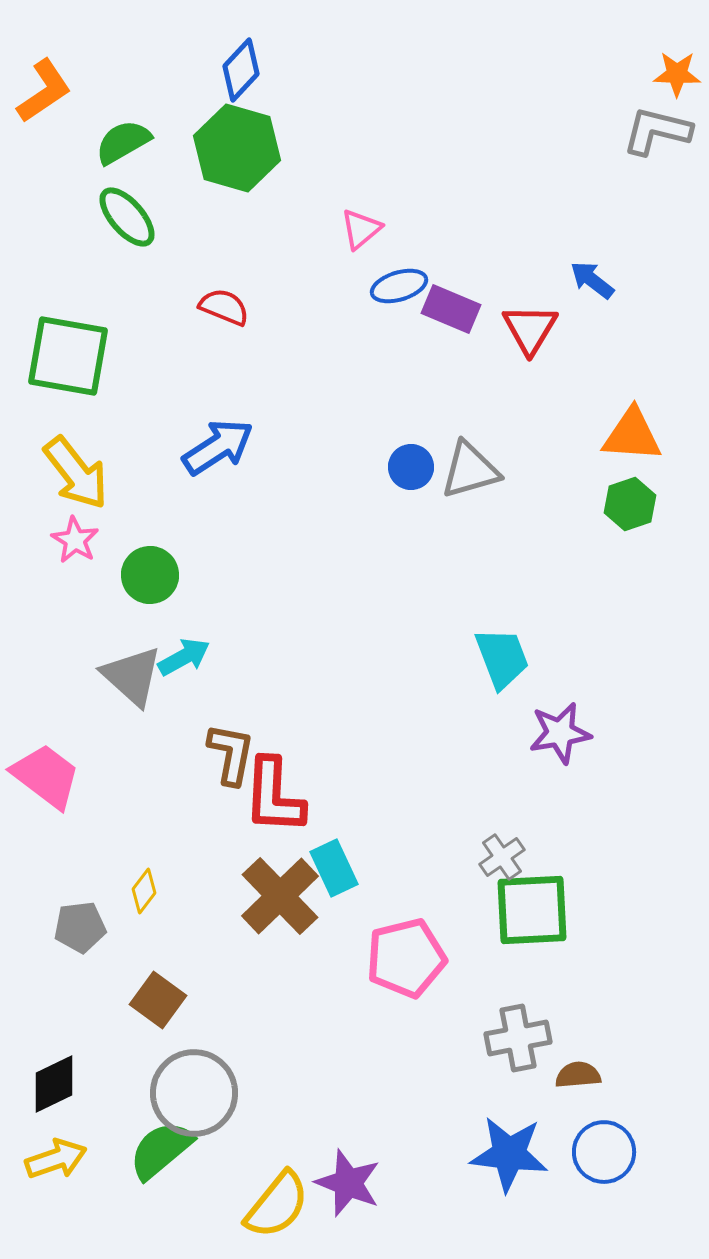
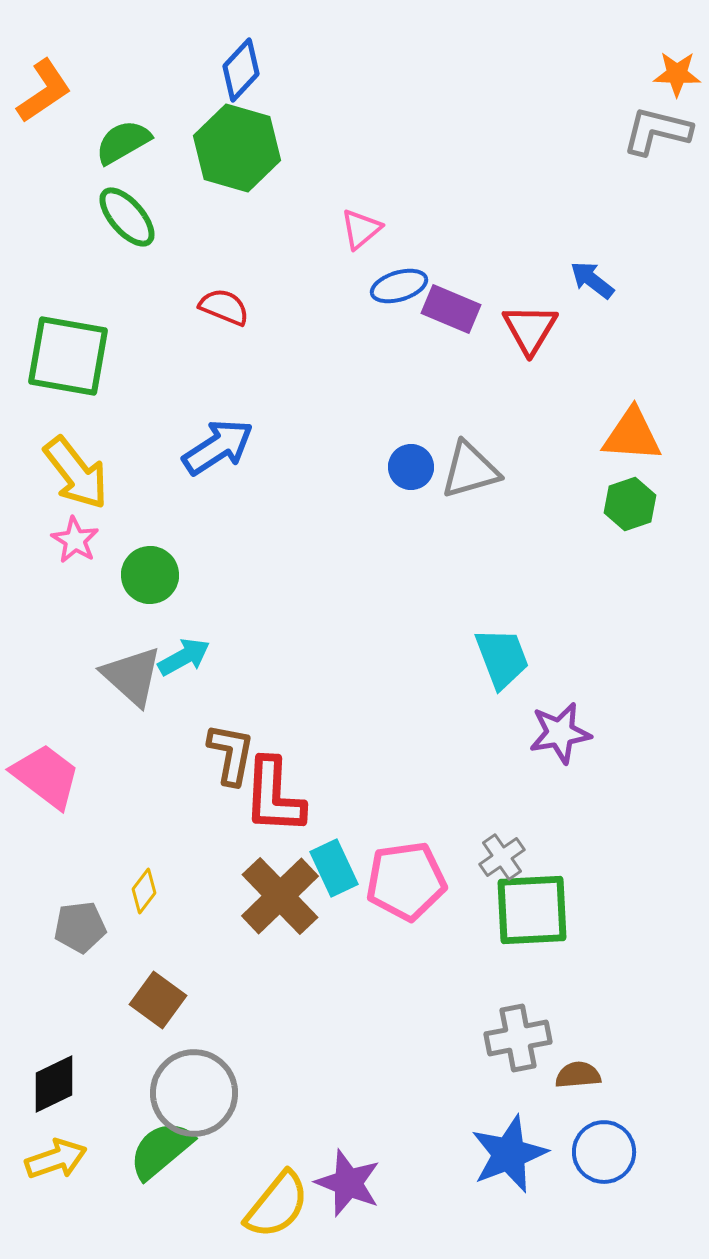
pink pentagon at (406, 958): moved 77 px up; rotated 6 degrees clockwise
blue star at (509, 1154): rotated 28 degrees counterclockwise
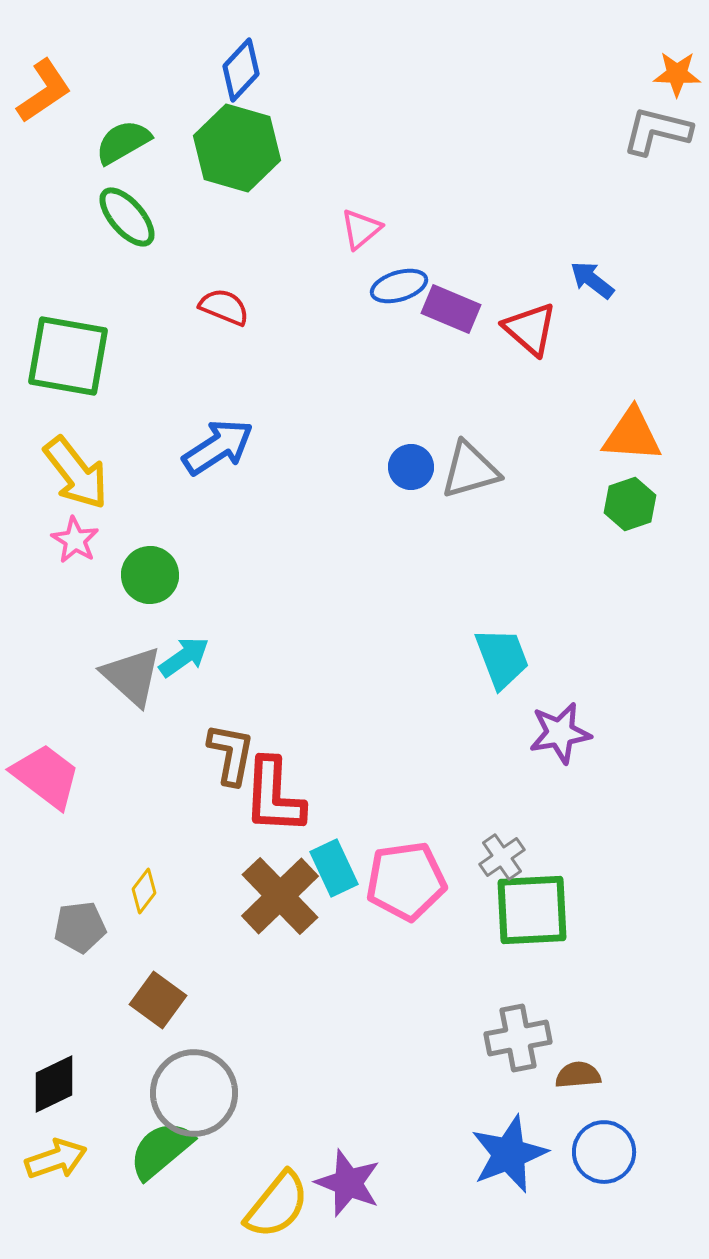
red triangle at (530, 329): rotated 20 degrees counterclockwise
cyan arrow at (184, 657): rotated 6 degrees counterclockwise
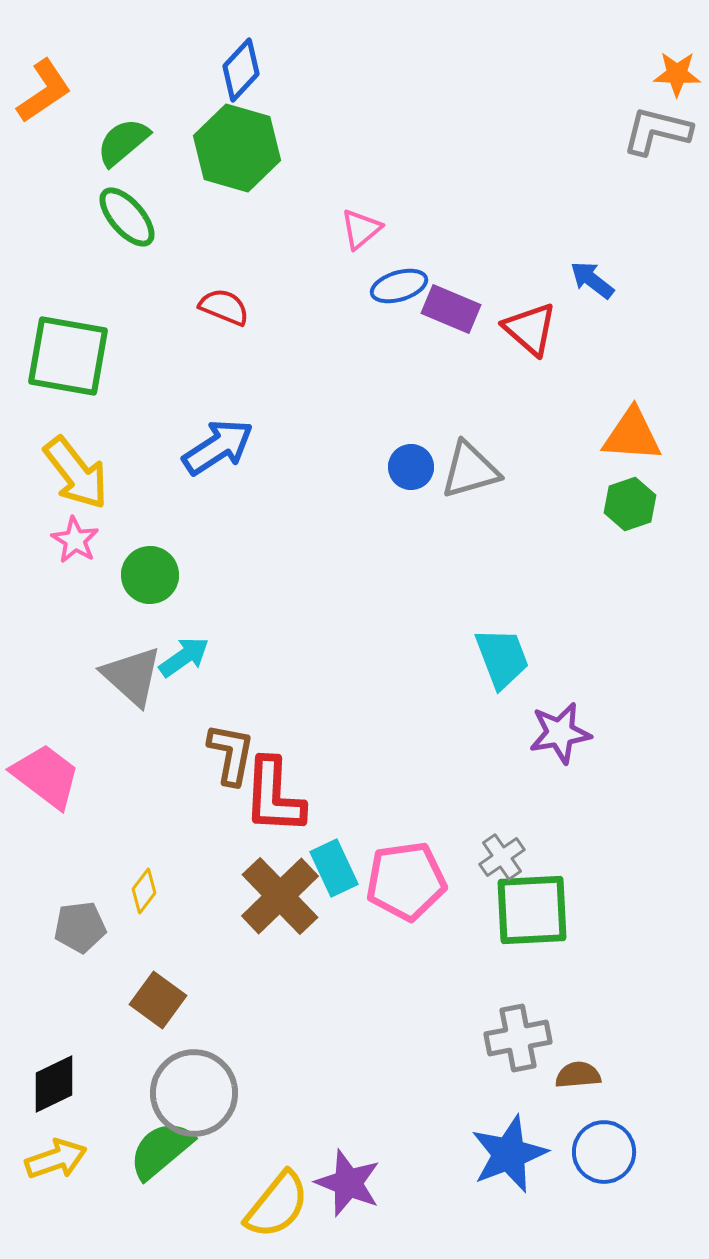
green semicircle at (123, 142): rotated 10 degrees counterclockwise
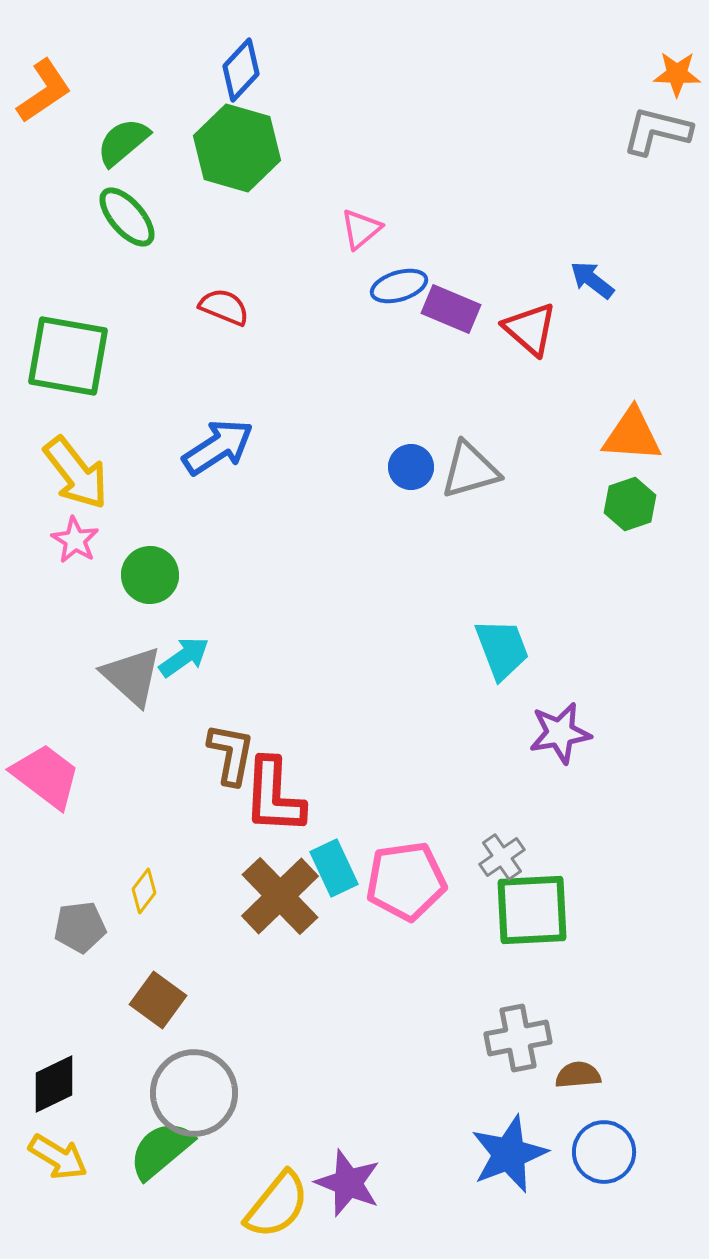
cyan trapezoid at (502, 658): moved 9 px up
yellow arrow at (56, 1159): moved 2 px right, 2 px up; rotated 50 degrees clockwise
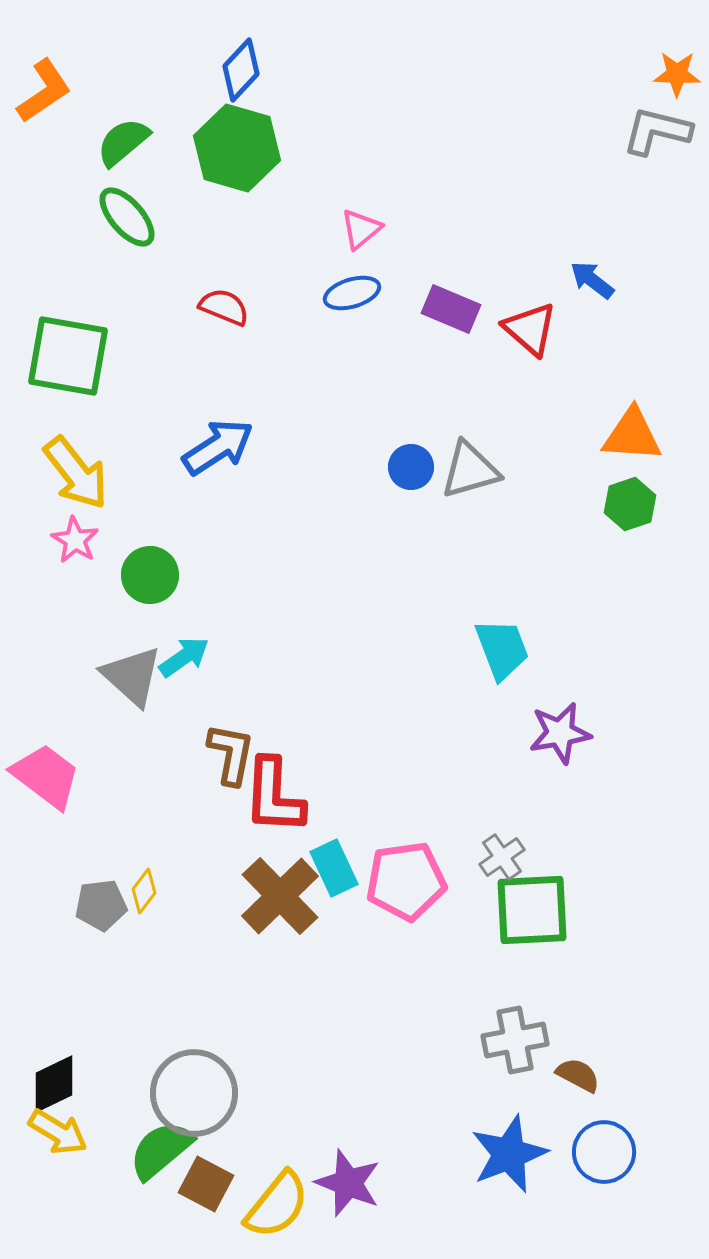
blue ellipse at (399, 286): moved 47 px left, 7 px down
gray pentagon at (80, 927): moved 21 px right, 22 px up
brown square at (158, 1000): moved 48 px right, 184 px down; rotated 8 degrees counterclockwise
gray cross at (518, 1038): moved 3 px left, 2 px down
brown semicircle at (578, 1075): rotated 33 degrees clockwise
yellow arrow at (58, 1157): moved 25 px up
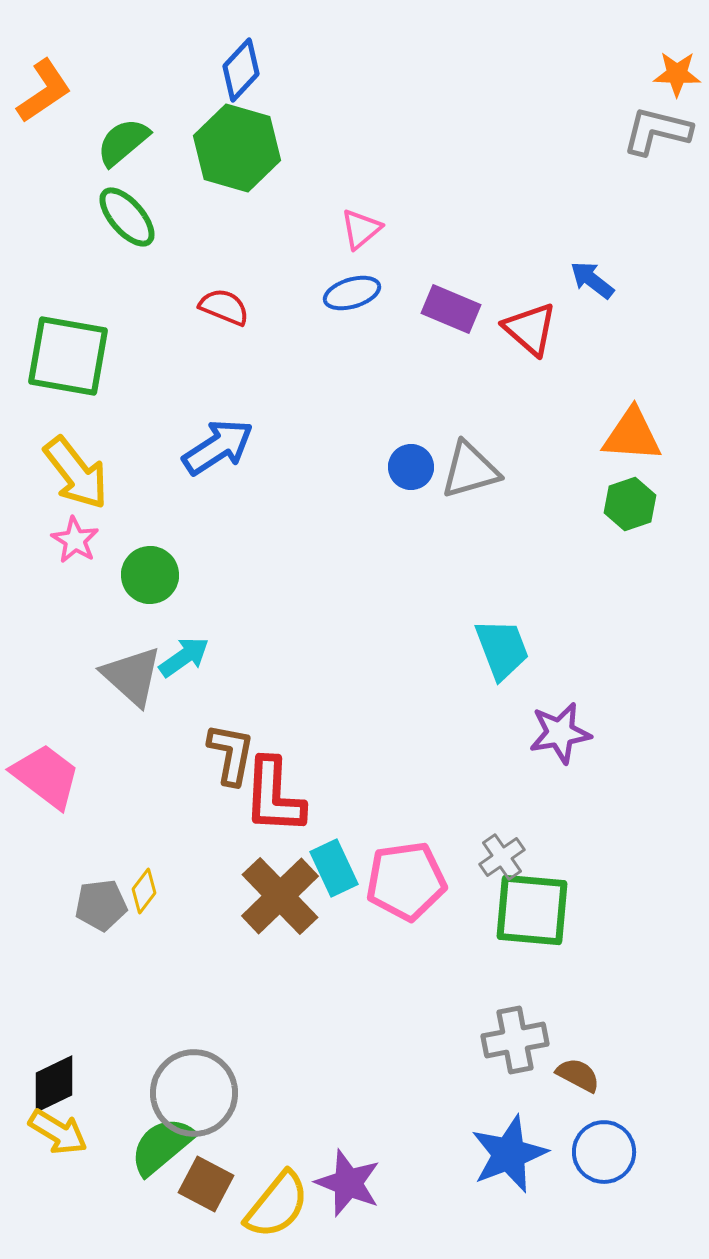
green square at (532, 910): rotated 8 degrees clockwise
green semicircle at (161, 1150): moved 1 px right, 4 px up
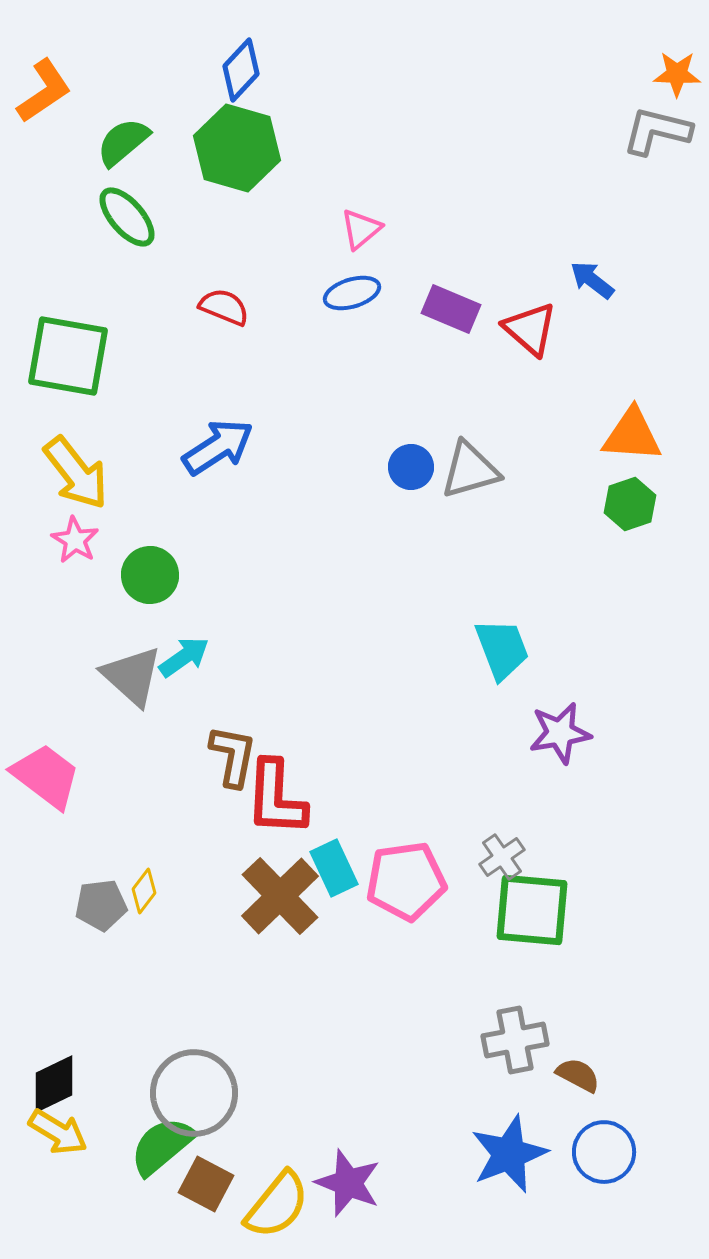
brown L-shape at (231, 754): moved 2 px right, 2 px down
red L-shape at (274, 796): moved 2 px right, 2 px down
